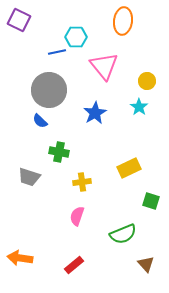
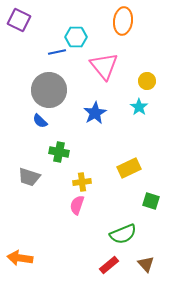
pink semicircle: moved 11 px up
red rectangle: moved 35 px right
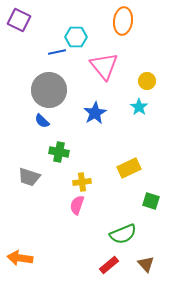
blue semicircle: moved 2 px right
